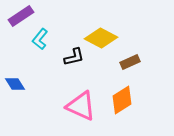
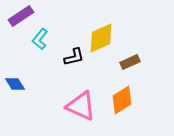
yellow diamond: rotated 52 degrees counterclockwise
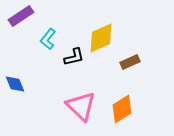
cyan L-shape: moved 8 px right
blue diamond: rotated 10 degrees clockwise
orange diamond: moved 9 px down
pink triangle: rotated 20 degrees clockwise
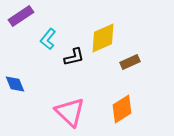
yellow diamond: moved 2 px right
pink triangle: moved 11 px left, 6 px down
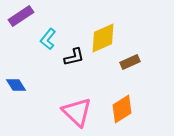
blue diamond: moved 1 px right, 1 px down; rotated 10 degrees counterclockwise
pink triangle: moved 7 px right
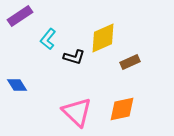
purple rectangle: moved 1 px left
black L-shape: rotated 30 degrees clockwise
blue diamond: moved 1 px right
orange diamond: rotated 20 degrees clockwise
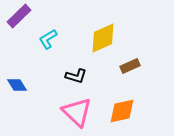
purple rectangle: moved 1 px left; rotated 10 degrees counterclockwise
cyan L-shape: rotated 20 degrees clockwise
black L-shape: moved 2 px right, 19 px down
brown rectangle: moved 4 px down
orange diamond: moved 2 px down
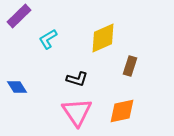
brown rectangle: rotated 48 degrees counterclockwise
black L-shape: moved 1 px right, 3 px down
blue diamond: moved 2 px down
pink triangle: rotated 12 degrees clockwise
